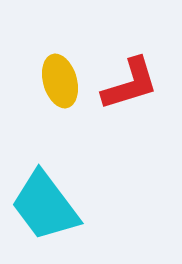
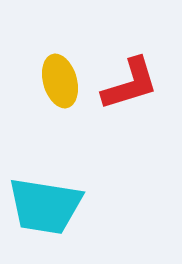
cyan trapezoid: rotated 44 degrees counterclockwise
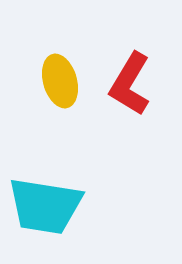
red L-shape: rotated 138 degrees clockwise
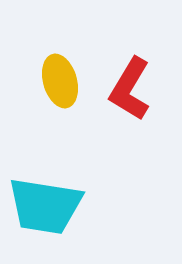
red L-shape: moved 5 px down
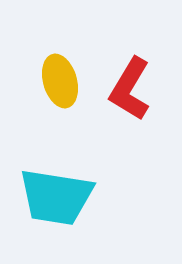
cyan trapezoid: moved 11 px right, 9 px up
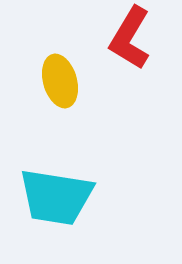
red L-shape: moved 51 px up
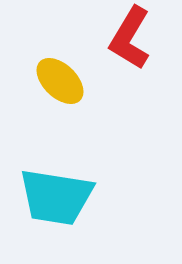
yellow ellipse: rotated 30 degrees counterclockwise
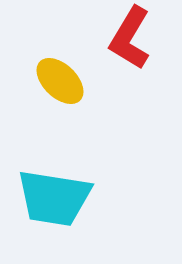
cyan trapezoid: moved 2 px left, 1 px down
